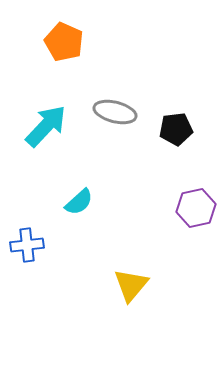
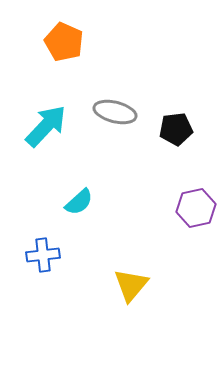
blue cross: moved 16 px right, 10 px down
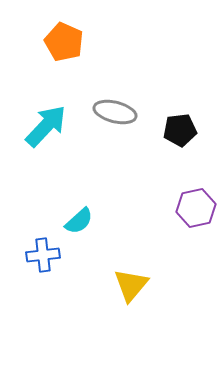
black pentagon: moved 4 px right, 1 px down
cyan semicircle: moved 19 px down
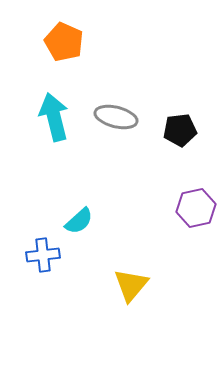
gray ellipse: moved 1 px right, 5 px down
cyan arrow: moved 8 px right, 9 px up; rotated 57 degrees counterclockwise
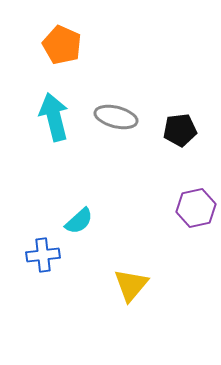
orange pentagon: moved 2 px left, 3 px down
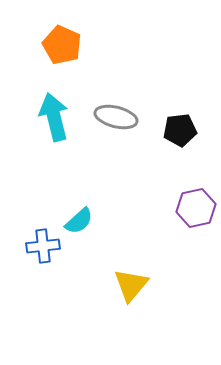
blue cross: moved 9 px up
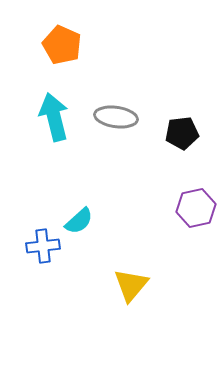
gray ellipse: rotated 6 degrees counterclockwise
black pentagon: moved 2 px right, 3 px down
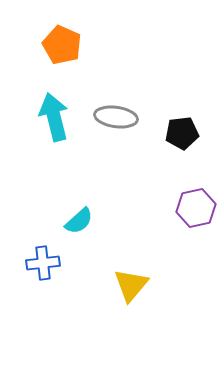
blue cross: moved 17 px down
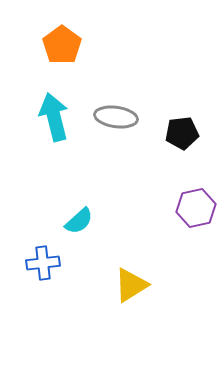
orange pentagon: rotated 12 degrees clockwise
yellow triangle: rotated 18 degrees clockwise
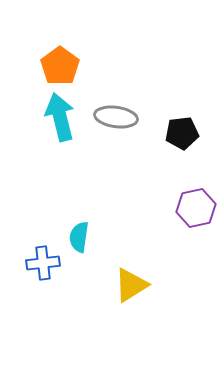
orange pentagon: moved 2 px left, 21 px down
cyan arrow: moved 6 px right
cyan semicircle: moved 16 px down; rotated 140 degrees clockwise
